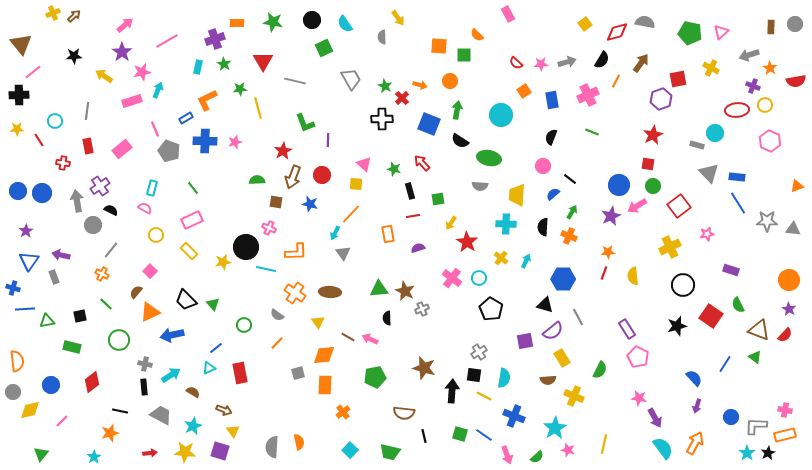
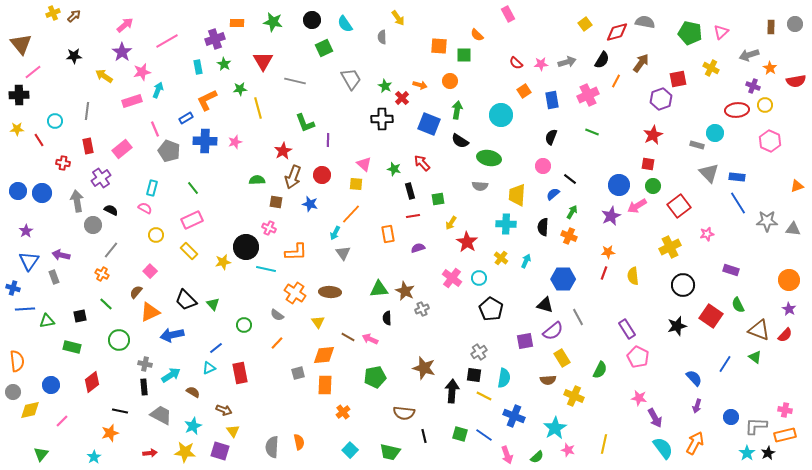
cyan rectangle at (198, 67): rotated 24 degrees counterclockwise
purple cross at (100, 186): moved 1 px right, 8 px up
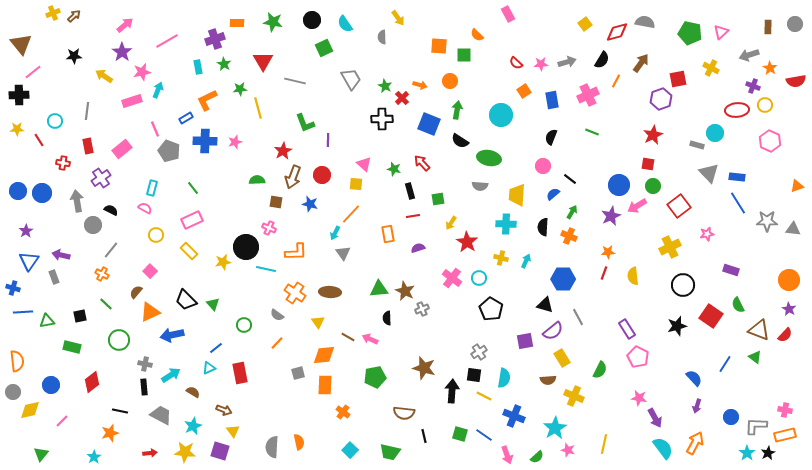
brown rectangle at (771, 27): moved 3 px left
yellow cross at (501, 258): rotated 24 degrees counterclockwise
blue line at (25, 309): moved 2 px left, 3 px down
orange cross at (343, 412): rotated 16 degrees counterclockwise
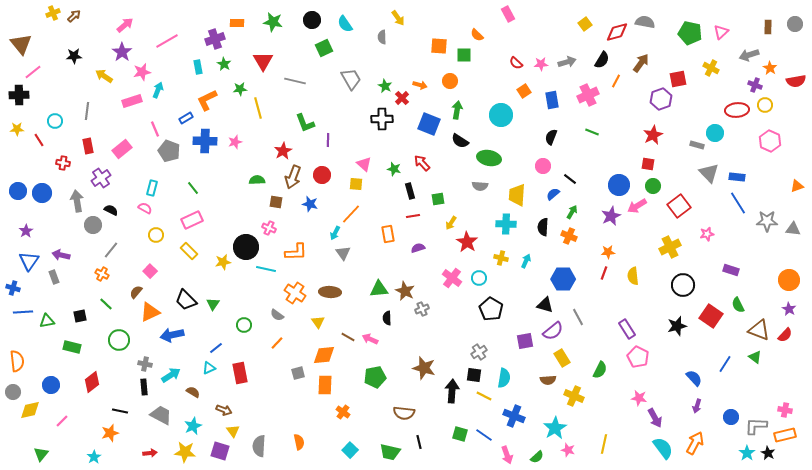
purple cross at (753, 86): moved 2 px right, 1 px up
green triangle at (213, 304): rotated 16 degrees clockwise
black line at (424, 436): moved 5 px left, 6 px down
gray semicircle at (272, 447): moved 13 px left, 1 px up
black star at (768, 453): rotated 16 degrees counterclockwise
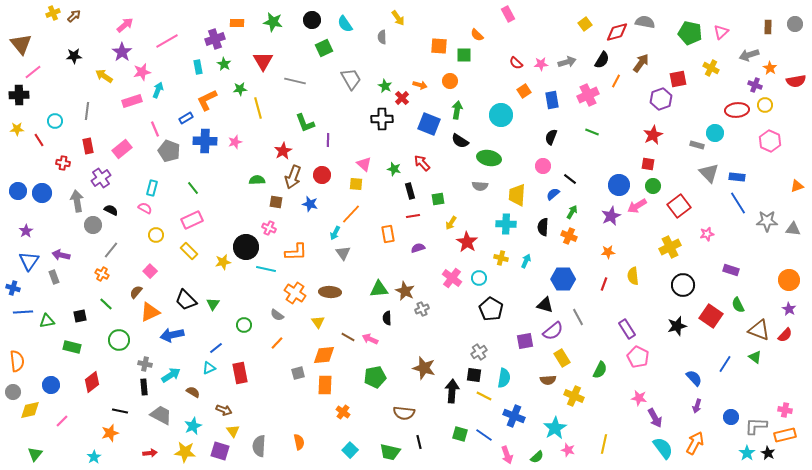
red line at (604, 273): moved 11 px down
green triangle at (41, 454): moved 6 px left
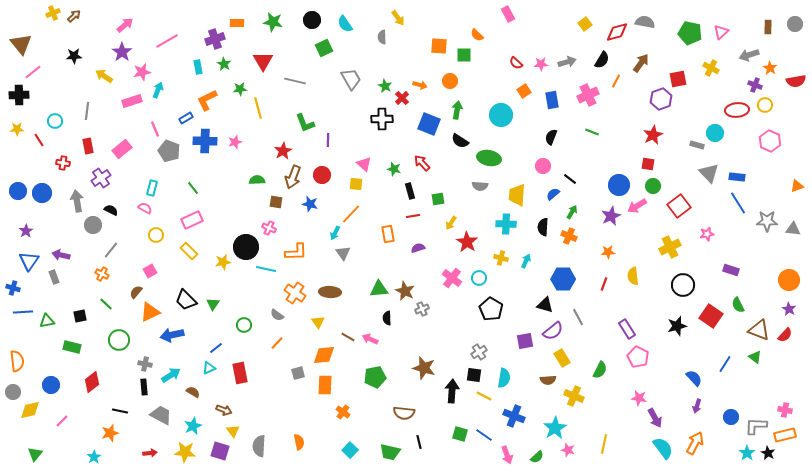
pink square at (150, 271): rotated 16 degrees clockwise
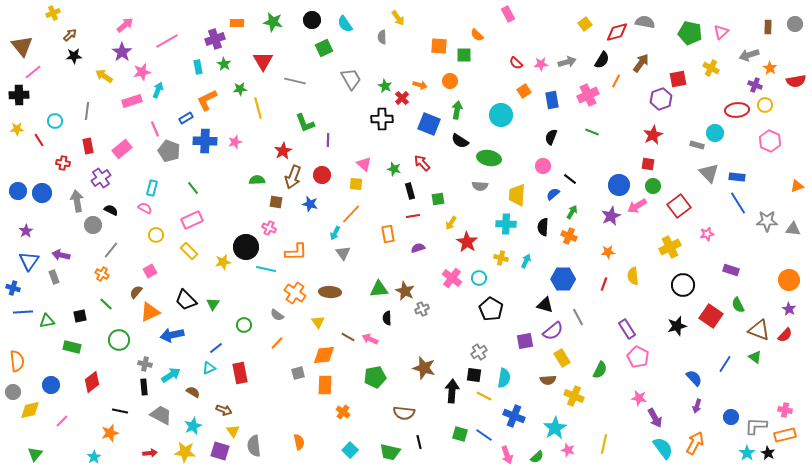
brown arrow at (74, 16): moved 4 px left, 19 px down
brown triangle at (21, 44): moved 1 px right, 2 px down
gray semicircle at (259, 446): moved 5 px left; rotated 10 degrees counterclockwise
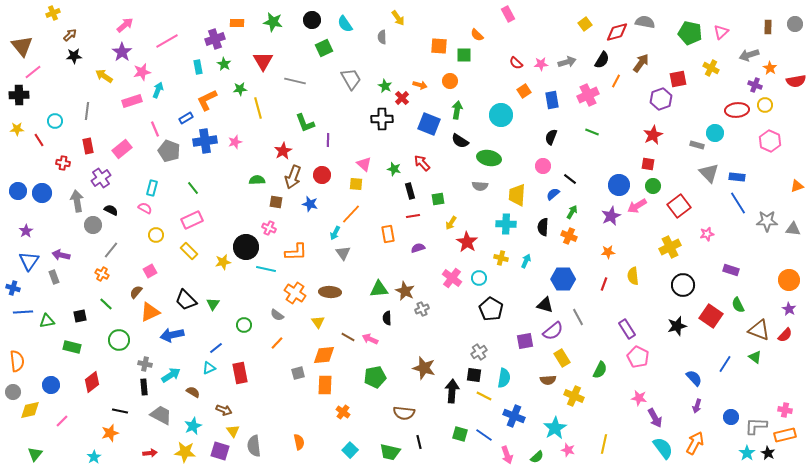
blue cross at (205, 141): rotated 10 degrees counterclockwise
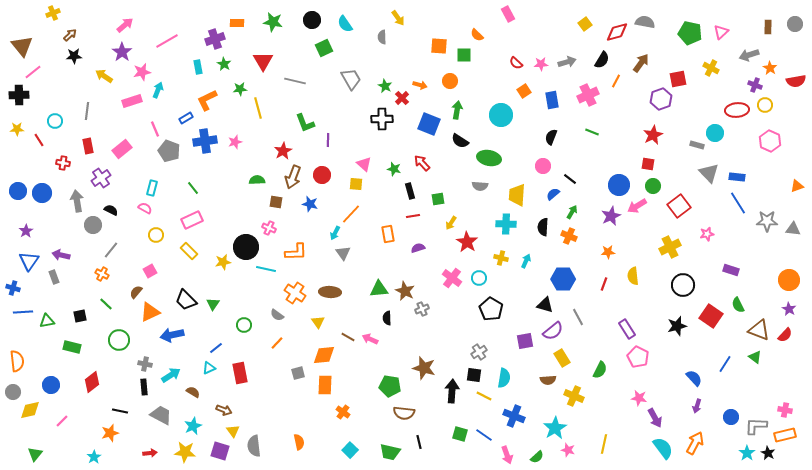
green pentagon at (375, 377): moved 15 px right, 9 px down; rotated 20 degrees clockwise
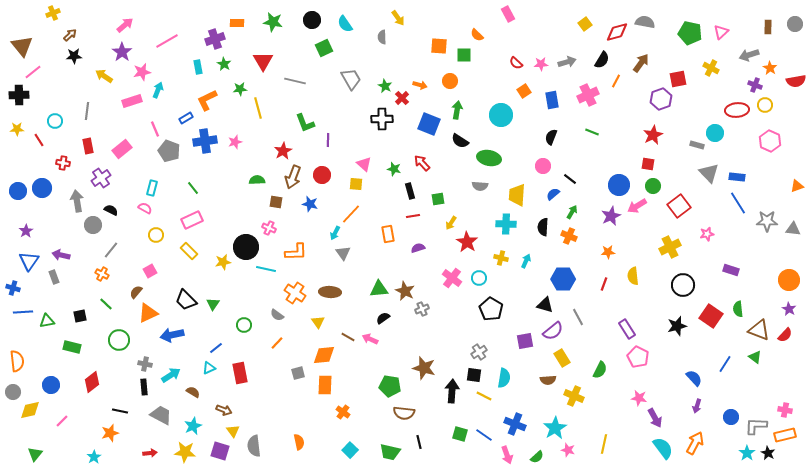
blue circle at (42, 193): moved 5 px up
green semicircle at (738, 305): moved 4 px down; rotated 21 degrees clockwise
orange triangle at (150, 312): moved 2 px left, 1 px down
black semicircle at (387, 318): moved 4 px left; rotated 56 degrees clockwise
blue cross at (514, 416): moved 1 px right, 8 px down
